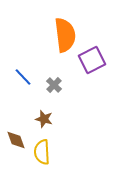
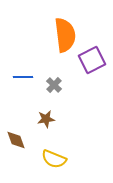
blue line: rotated 48 degrees counterclockwise
brown star: moved 2 px right; rotated 24 degrees counterclockwise
yellow semicircle: moved 12 px right, 7 px down; rotated 65 degrees counterclockwise
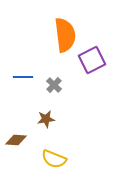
brown diamond: rotated 65 degrees counterclockwise
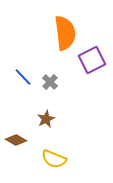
orange semicircle: moved 2 px up
blue line: rotated 48 degrees clockwise
gray cross: moved 4 px left, 3 px up
brown star: rotated 18 degrees counterclockwise
brown diamond: rotated 25 degrees clockwise
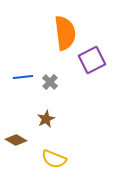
blue line: rotated 54 degrees counterclockwise
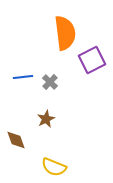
brown diamond: rotated 40 degrees clockwise
yellow semicircle: moved 8 px down
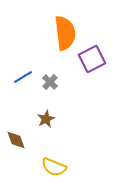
purple square: moved 1 px up
blue line: rotated 24 degrees counterclockwise
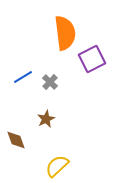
yellow semicircle: moved 3 px right, 1 px up; rotated 115 degrees clockwise
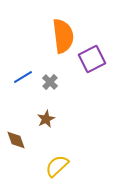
orange semicircle: moved 2 px left, 3 px down
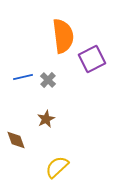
blue line: rotated 18 degrees clockwise
gray cross: moved 2 px left, 2 px up
yellow semicircle: moved 1 px down
